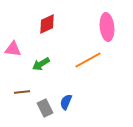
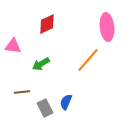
pink triangle: moved 3 px up
orange line: rotated 20 degrees counterclockwise
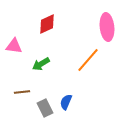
pink triangle: moved 1 px right
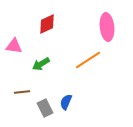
orange line: rotated 16 degrees clockwise
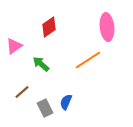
red diamond: moved 2 px right, 3 px down; rotated 10 degrees counterclockwise
pink triangle: rotated 42 degrees counterclockwise
green arrow: rotated 72 degrees clockwise
brown line: rotated 35 degrees counterclockwise
